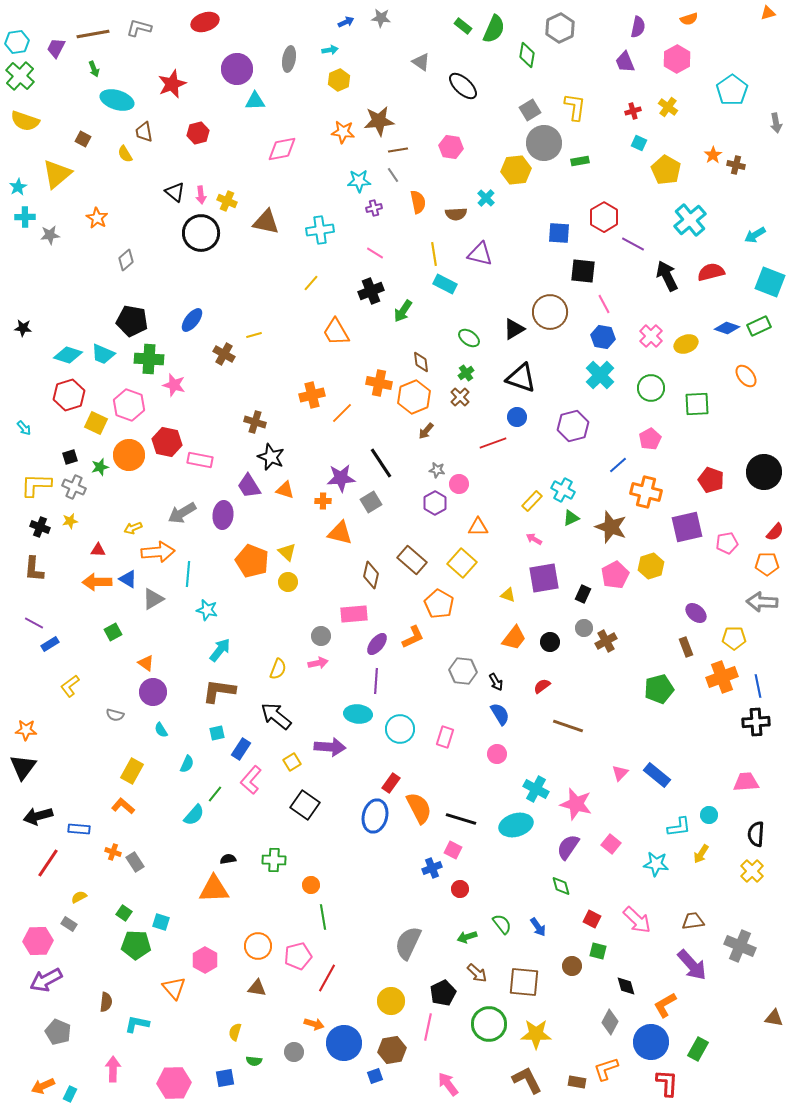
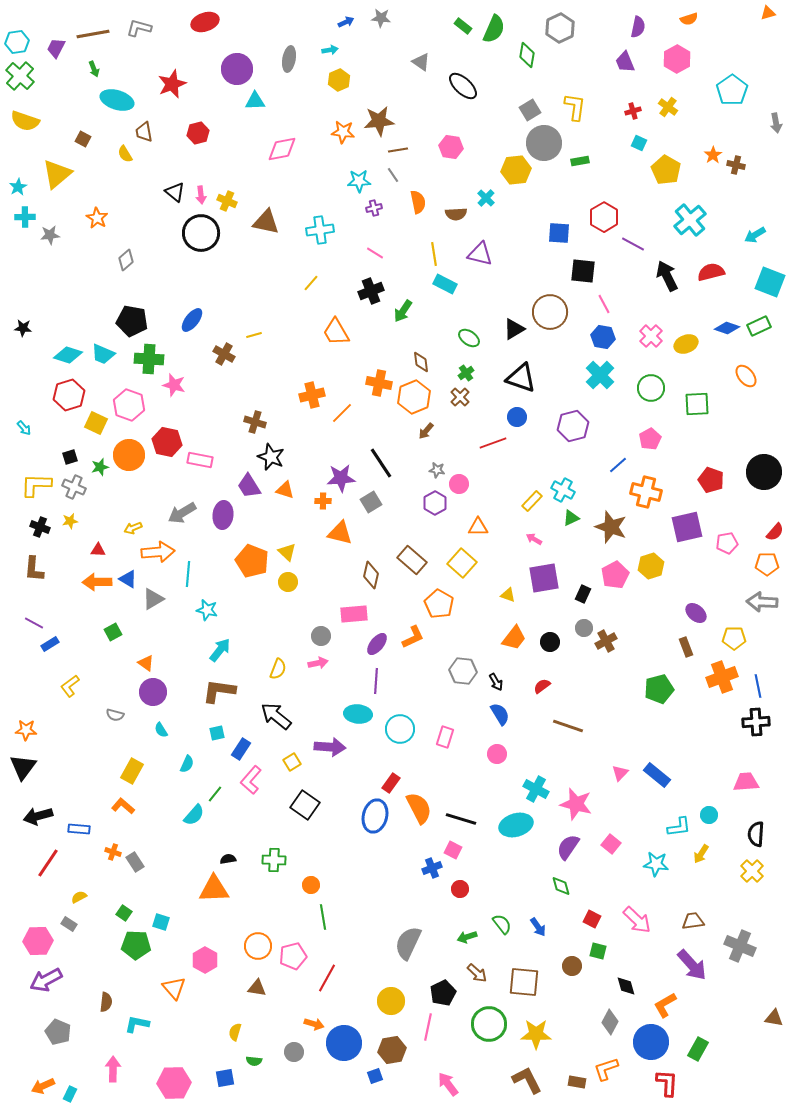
pink pentagon at (298, 956): moved 5 px left
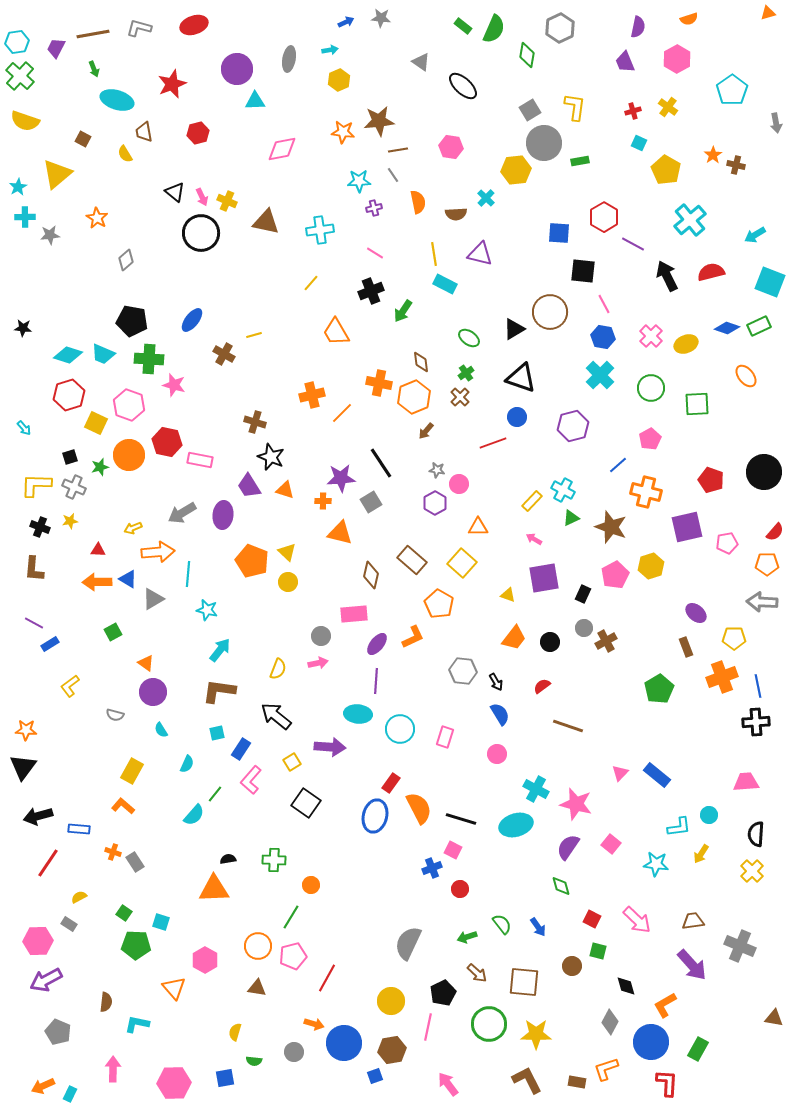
red ellipse at (205, 22): moved 11 px left, 3 px down
pink arrow at (201, 195): moved 1 px right, 2 px down; rotated 18 degrees counterclockwise
green pentagon at (659, 689): rotated 16 degrees counterclockwise
black square at (305, 805): moved 1 px right, 2 px up
green line at (323, 917): moved 32 px left; rotated 40 degrees clockwise
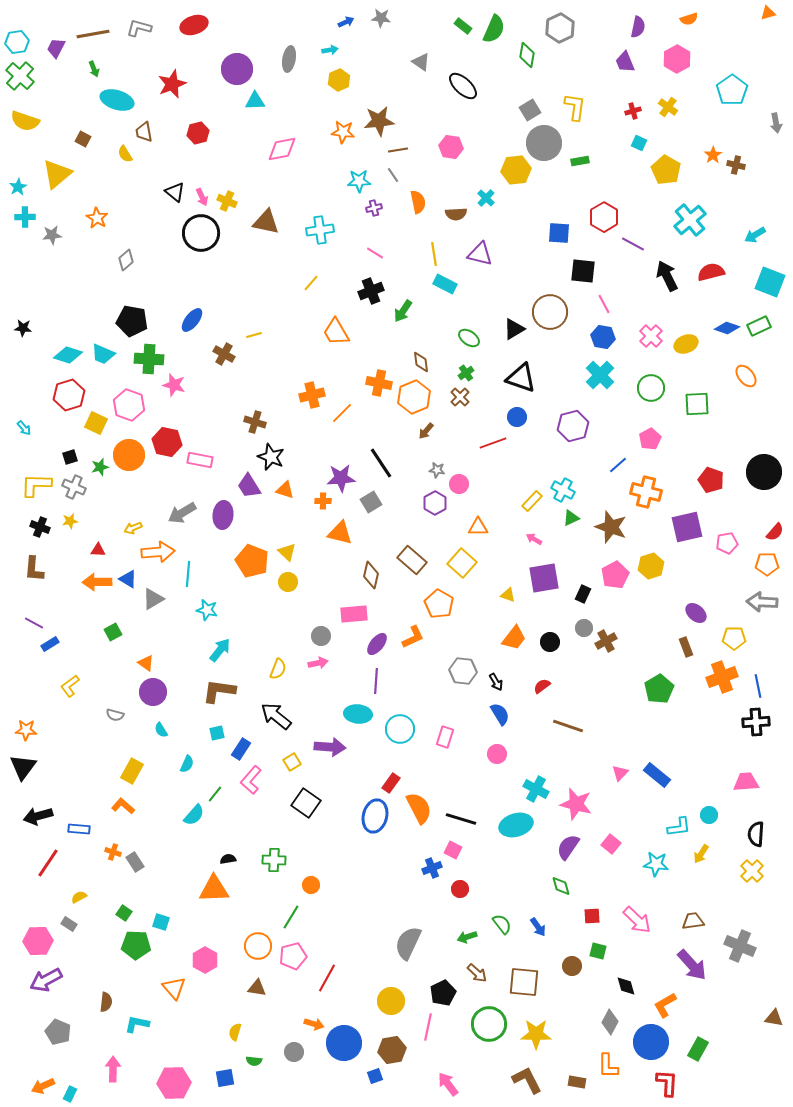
gray star at (50, 235): moved 2 px right
red square at (592, 919): moved 3 px up; rotated 30 degrees counterclockwise
orange L-shape at (606, 1069): moved 2 px right, 3 px up; rotated 72 degrees counterclockwise
